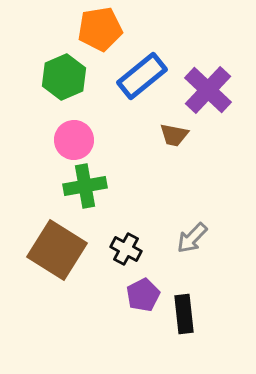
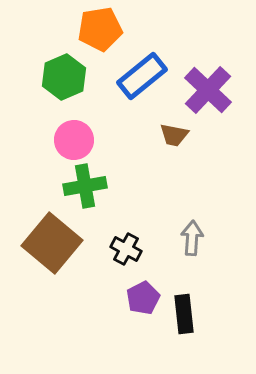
gray arrow: rotated 140 degrees clockwise
brown square: moved 5 px left, 7 px up; rotated 8 degrees clockwise
purple pentagon: moved 3 px down
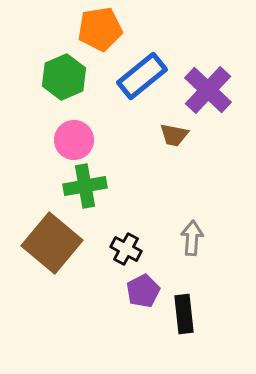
purple pentagon: moved 7 px up
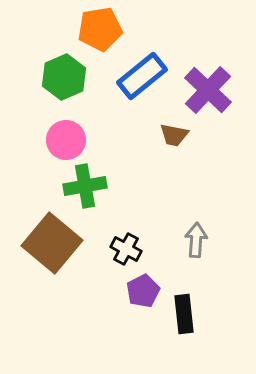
pink circle: moved 8 px left
gray arrow: moved 4 px right, 2 px down
